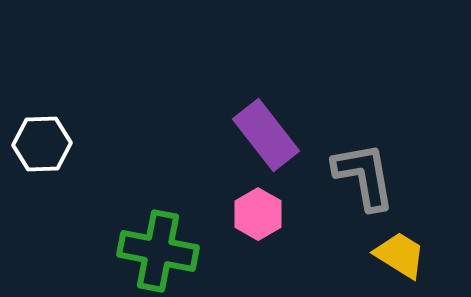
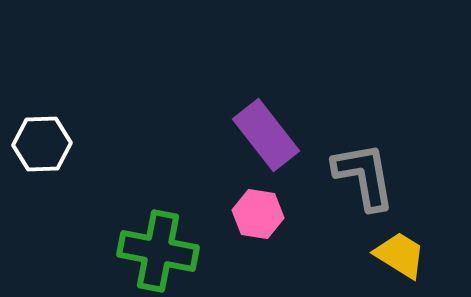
pink hexagon: rotated 21 degrees counterclockwise
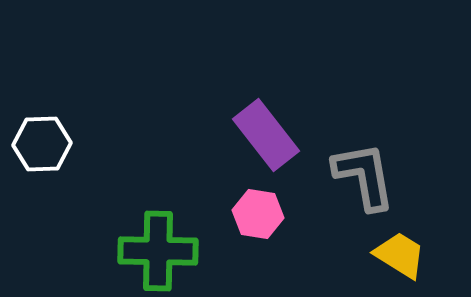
green cross: rotated 10 degrees counterclockwise
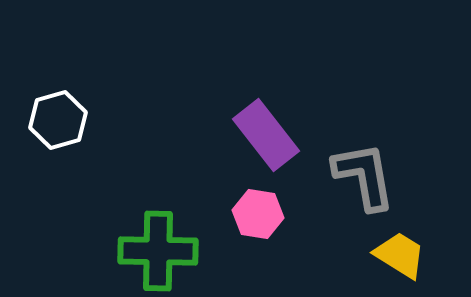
white hexagon: moved 16 px right, 24 px up; rotated 14 degrees counterclockwise
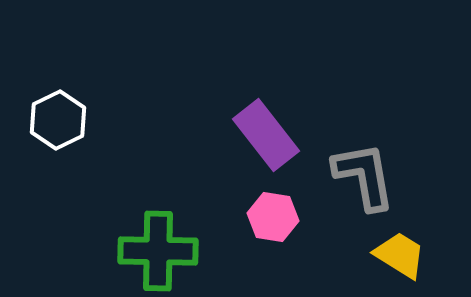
white hexagon: rotated 10 degrees counterclockwise
pink hexagon: moved 15 px right, 3 px down
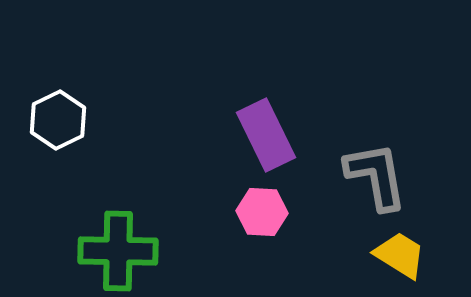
purple rectangle: rotated 12 degrees clockwise
gray L-shape: moved 12 px right
pink hexagon: moved 11 px left, 5 px up; rotated 6 degrees counterclockwise
green cross: moved 40 px left
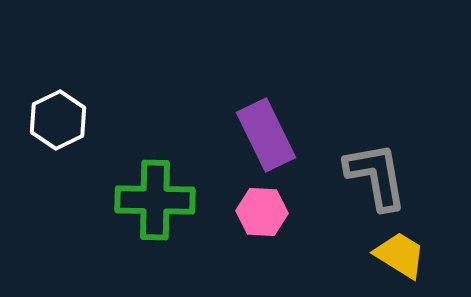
green cross: moved 37 px right, 51 px up
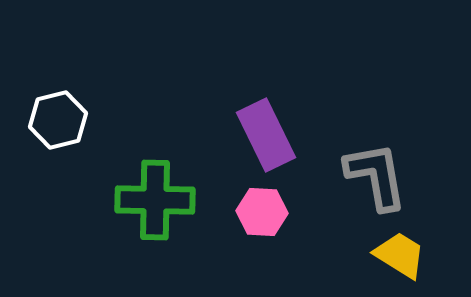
white hexagon: rotated 12 degrees clockwise
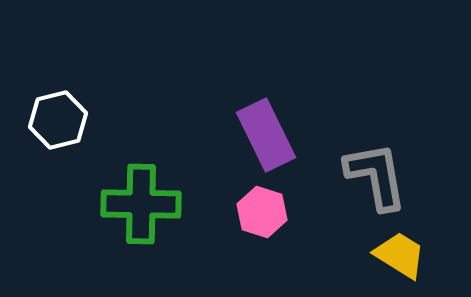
green cross: moved 14 px left, 4 px down
pink hexagon: rotated 15 degrees clockwise
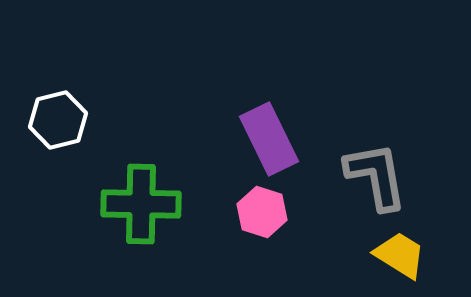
purple rectangle: moved 3 px right, 4 px down
